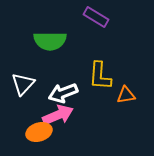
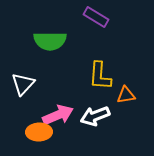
white arrow: moved 32 px right, 23 px down
orange ellipse: rotated 15 degrees clockwise
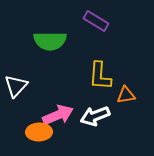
purple rectangle: moved 4 px down
white triangle: moved 7 px left, 2 px down
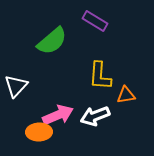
purple rectangle: moved 1 px left
green semicircle: moved 2 px right; rotated 40 degrees counterclockwise
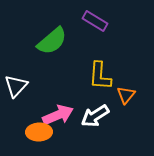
orange triangle: rotated 42 degrees counterclockwise
white arrow: rotated 12 degrees counterclockwise
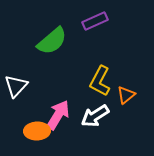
purple rectangle: rotated 55 degrees counterclockwise
yellow L-shape: moved 5 px down; rotated 24 degrees clockwise
orange triangle: rotated 12 degrees clockwise
pink arrow: rotated 36 degrees counterclockwise
orange ellipse: moved 2 px left, 1 px up
